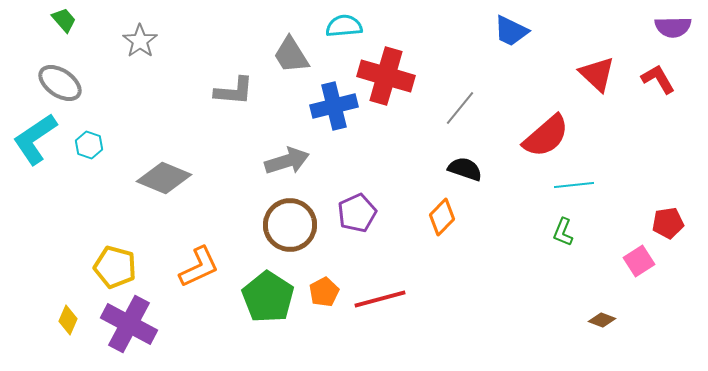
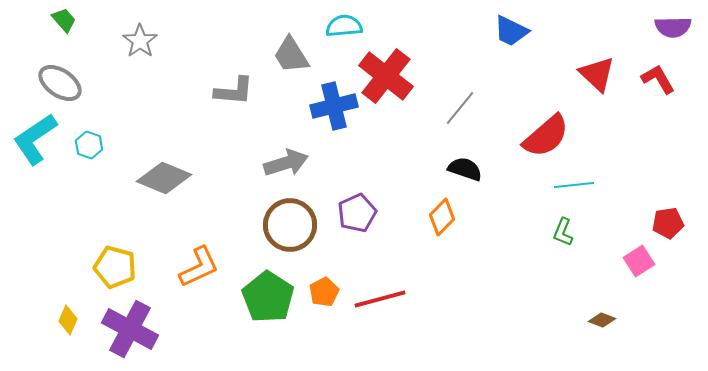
red cross: rotated 22 degrees clockwise
gray arrow: moved 1 px left, 2 px down
purple cross: moved 1 px right, 5 px down
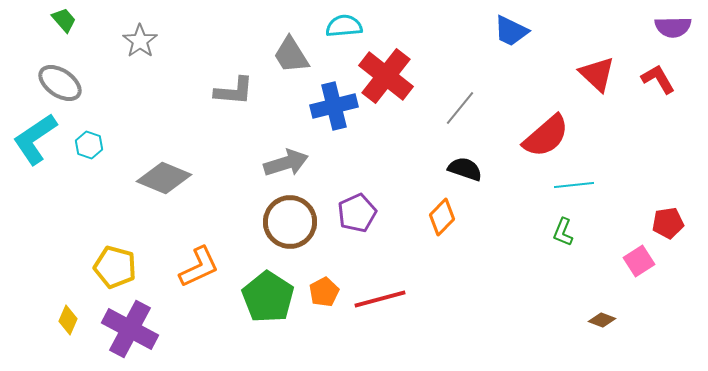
brown circle: moved 3 px up
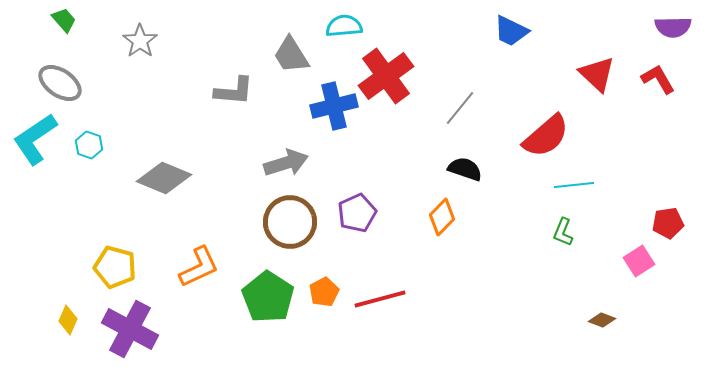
red cross: rotated 16 degrees clockwise
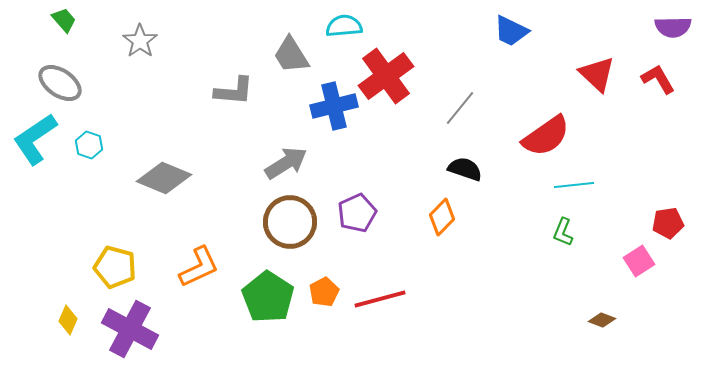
red semicircle: rotated 6 degrees clockwise
gray arrow: rotated 15 degrees counterclockwise
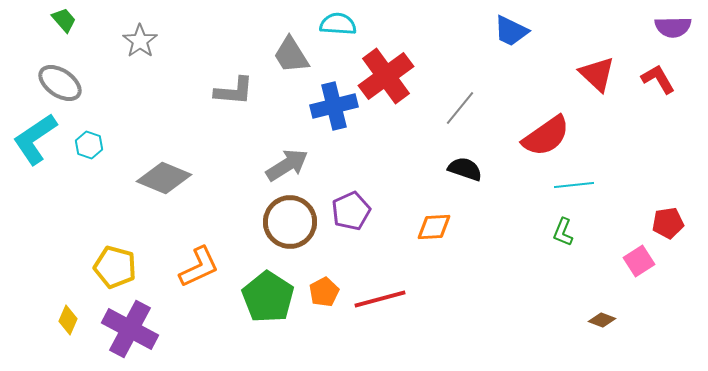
cyan semicircle: moved 6 px left, 2 px up; rotated 9 degrees clockwise
gray arrow: moved 1 px right, 2 px down
purple pentagon: moved 6 px left, 2 px up
orange diamond: moved 8 px left, 10 px down; rotated 42 degrees clockwise
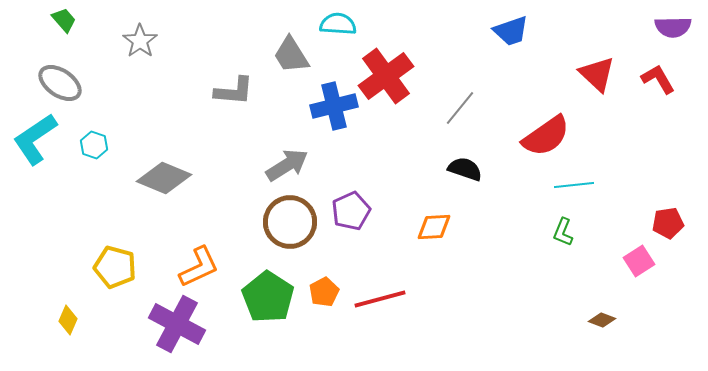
blue trapezoid: rotated 45 degrees counterclockwise
cyan hexagon: moved 5 px right
purple cross: moved 47 px right, 5 px up
